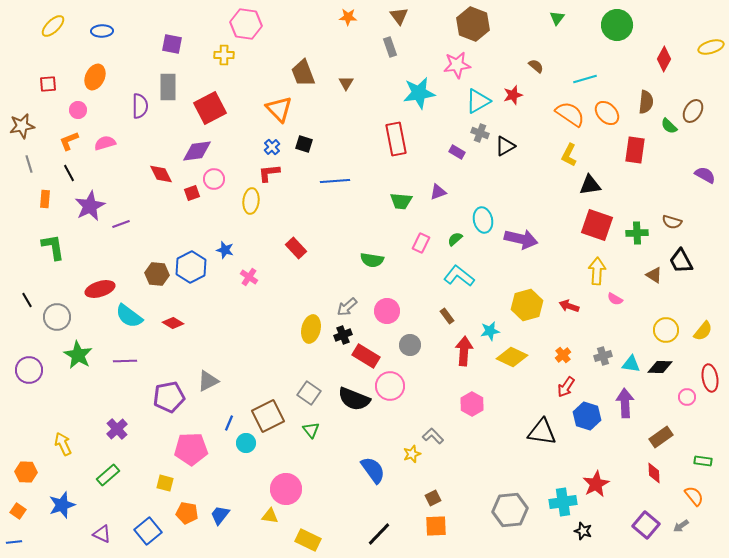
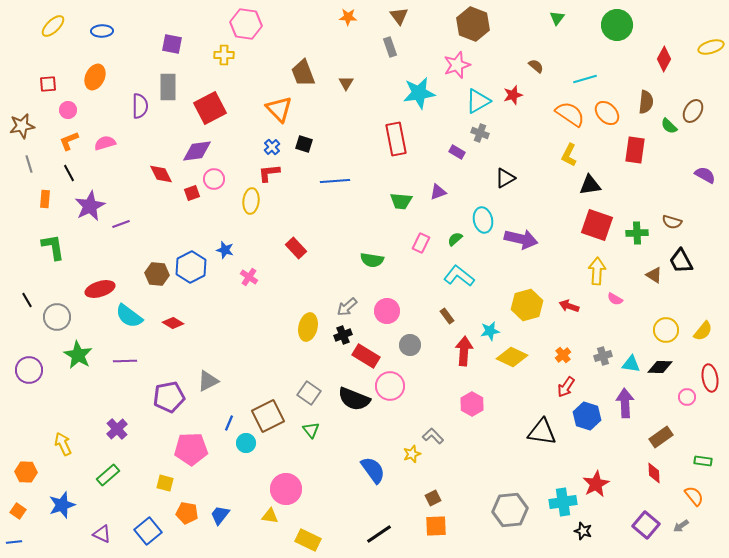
pink star at (457, 65): rotated 12 degrees counterclockwise
pink circle at (78, 110): moved 10 px left
black triangle at (505, 146): moved 32 px down
yellow ellipse at (311, 329): moved 3 px left, 2 px up
black line at (379, 534): rotated 12 degrees clockwise
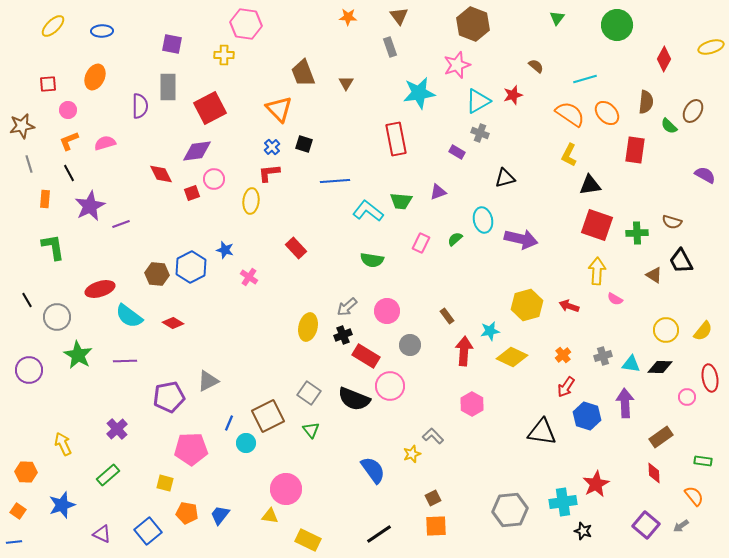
black triangle at (505, 178): rotated 15 degrees clockwise
cyan L-shape at (459, 276): moved 91 px left, 65 px up
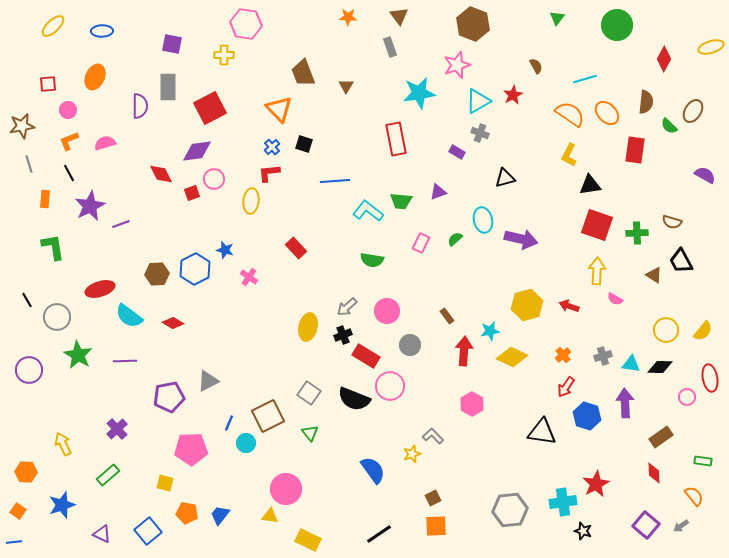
brown semicircle at (536, 66): rotated 21 degrees clockwise
brown triangle at (346, 83): moved 3 px down
red star at (513, 95): rotated 12 degrees counterclockwise
blue hexagon at (191, 267): moved 4 px right, 2 px down
brown hexagon at (157, 274): rotated 10 degrees counterclockwise
green triangle at (311, 430): moved 1 px left, 3 px down
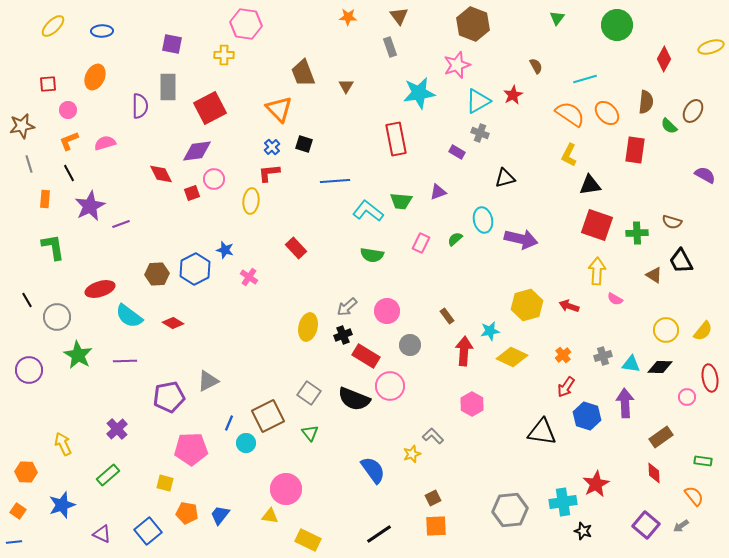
green semicircle at (372, 260): moved 5 px up
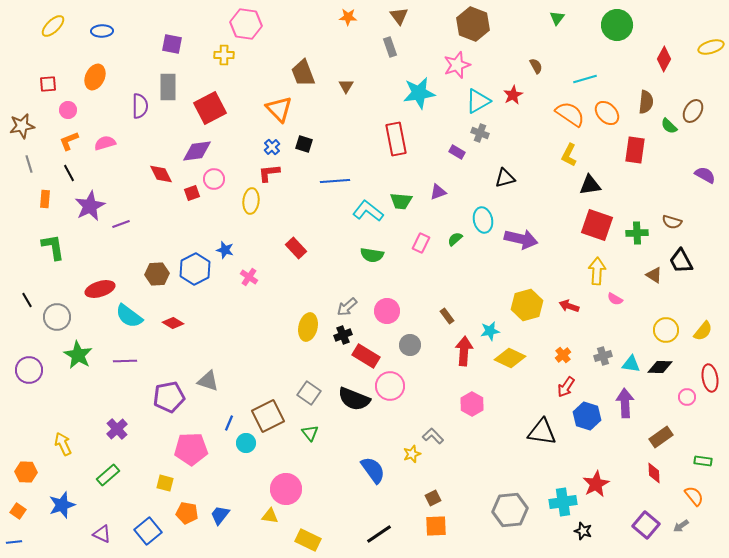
yellow diamond at (512, 357): moved 2 px left, 1 px down
gray triangle at (208, 381): rotated 45 degrees clockwise
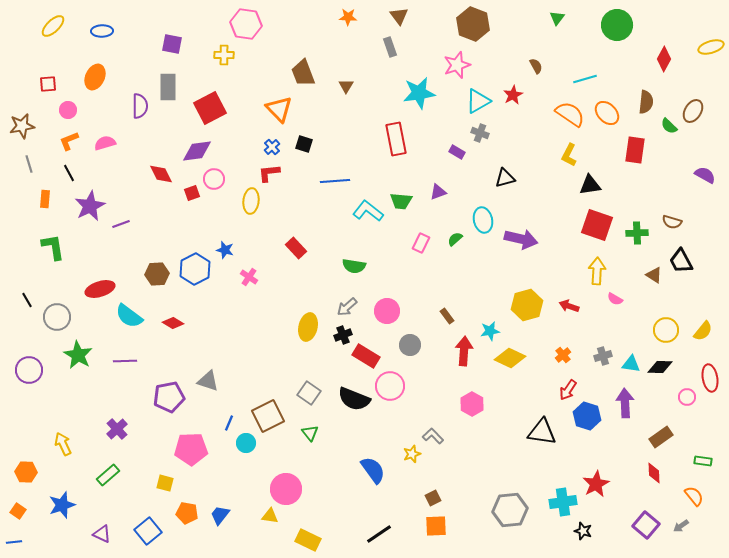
green semicircle at (372, 255): moved 18 px left, 11 px down
red arrow at (566, 387): moved 2 px right, 3 px down
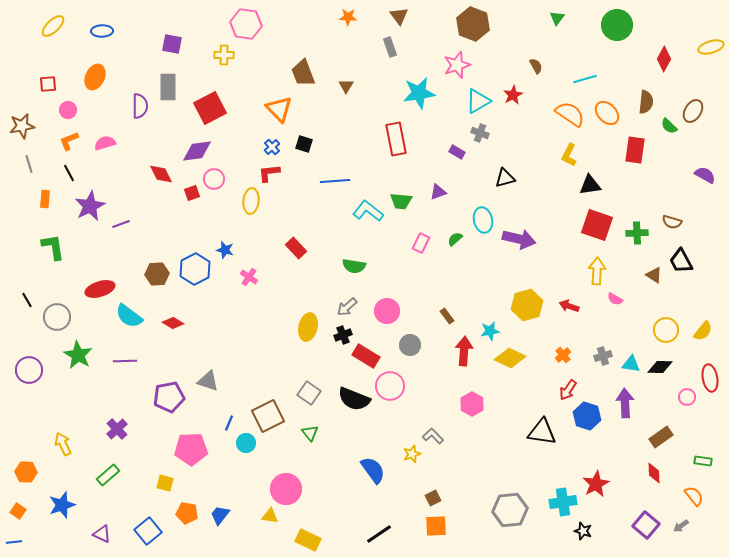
purple arrow at (521, 239): moved 2 px left
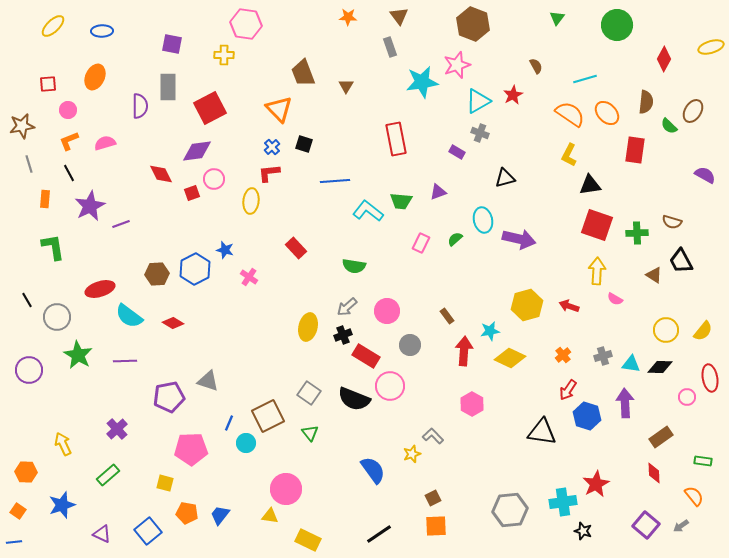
cyan star at (419, 93): moved 3 px right, 11 px up
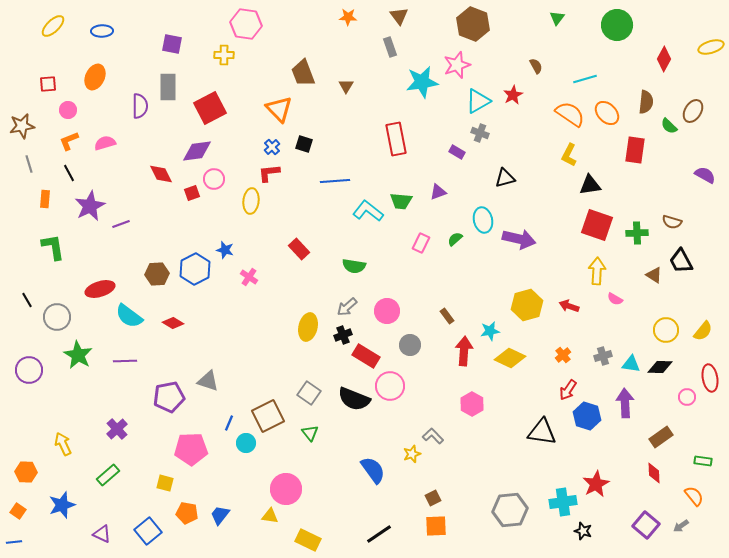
red rectangle at (296, 248): moved 3 px right, 1 px down
